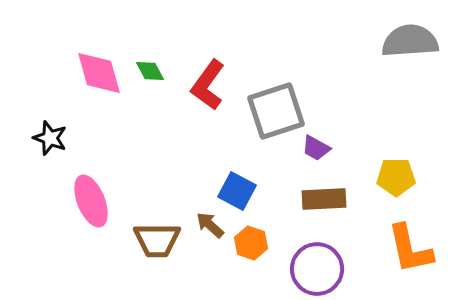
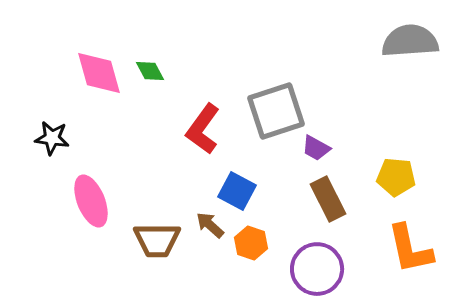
red L-shape: moved 5 px left, 44 px down
black star: moved 2 px right; rotated 12 degrees counterclockwise
yellow pentagon: rotated 6 degrees clockwise
brown rectangle: moved 4 px right; rotated 66 degrees clockwise
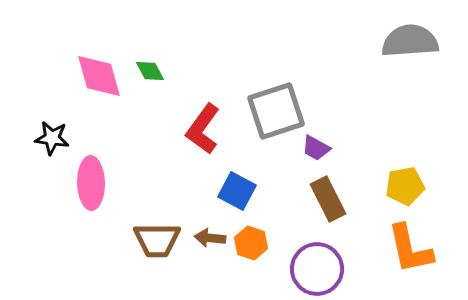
pink diamond: moved 3 px down
yellow pentagon: moved 9 px right, 9 px down; rotated 15 degrees counterclockwise
pink ellipse: moved 18 px up; rotated 21 degrees clockwise
brown arrow: moved 13 px down; rotated 36 degrees counterclockwise
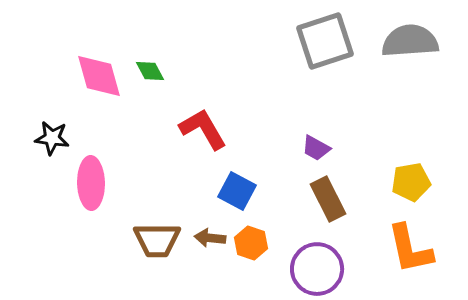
gray square: moved 49 px right, 70 px up
red L-shape: rotated 114 degrees clockwise
yellow pentagon: moved 6 px right, 4 px up
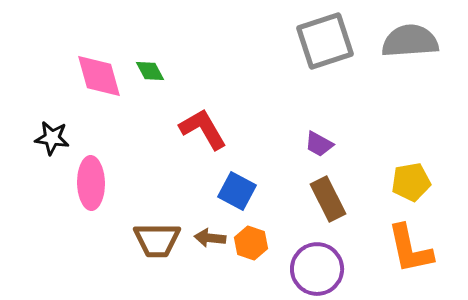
purple trapezoid: moved 3 px right, 4 px up
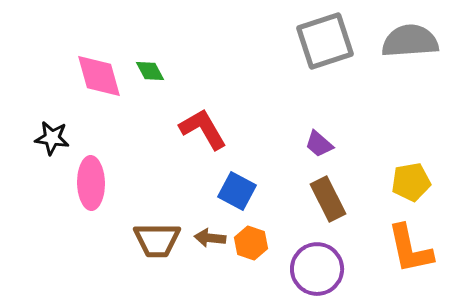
purple trapezoid: rotated 12 degrees clockwise
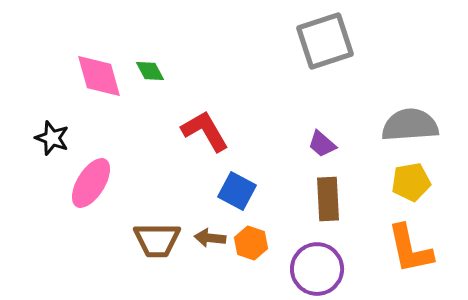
gray semicircle: moved 84 px down
red L-shape: moved 2 px right, 2 px down
black star: rotated 12 degrees clockwise
purple trapezoid: moved 3 px right
pink ellipse: rotated 33 degrees clockwise
brown rectangle: rotated 24 degrees clockwise
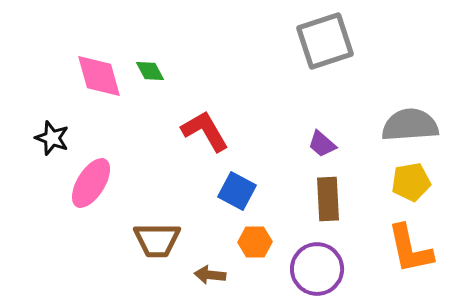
brown arrow: moved 37 px down
orange hexagon: moved 4 px right, 1 px up; rotated 20 degrees counterclockwise
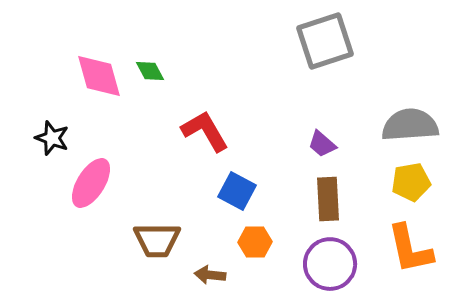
purple circle: moved 13 px right, 5 px up
